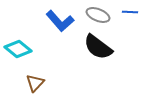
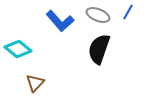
blue line: moved 2 px left; rotated 63 degrees counterclockwise
black semicircle: moved 1 px right, 2 px down; rotated 72 degrees clockwise
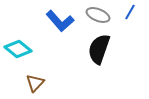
blue line: moved 2 px right
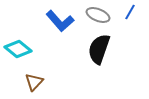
brown triangle: moved 1 px left, 1 px up
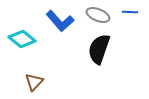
blue line: rotated 63 degrees clockwise
cyan diamond: moved 4 px right, 10 px up
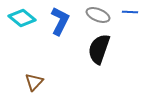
blue L-shape: rotated 112 degrees counterclockwise
cyan diamond: moved 21 px up
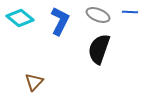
cyan diamond: moved 2 px left
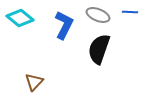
blue L-shape: moved 4 px right, 4 px down
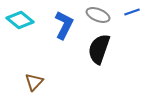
blue line: moved 2 px right; rotated 21 degrees counterclockwise
cyan diamond: moved 2 px down
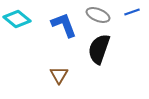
cyan diamond: moved 3 px left, 1 px up
blue L-shape: rotated 48 degrees counterclockwise
brown triangle: moved 25 px right, 7 px up; rotated 12 degrees counterclockwise
